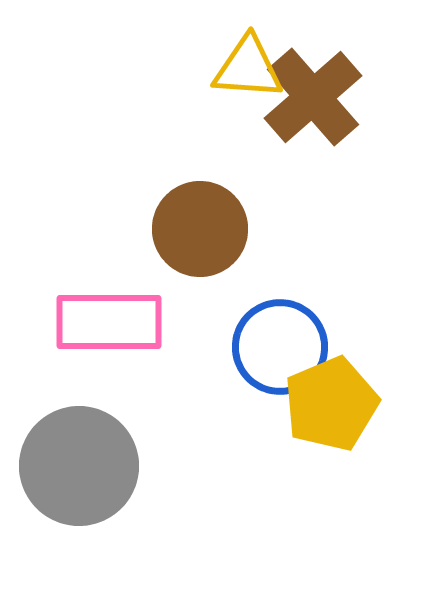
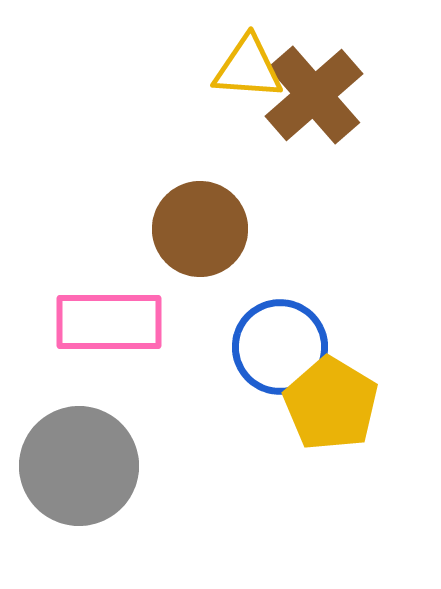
brown cross: moved 1 px right, 2 px up
yellow pentagon: rotated 18 degrees counterclockwise
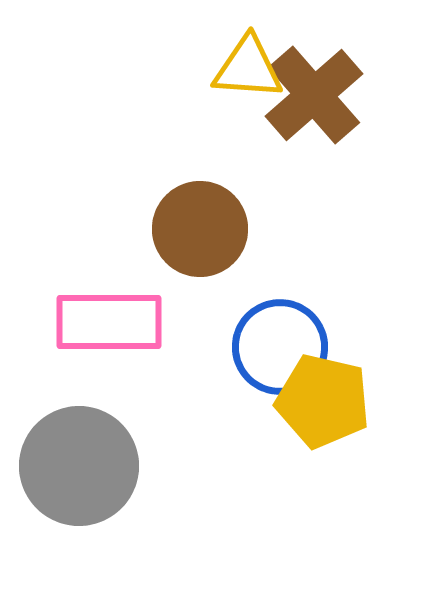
yellow pentagon: moved 8 px left, 3 px up; rotated 18 degrees counterclockwise
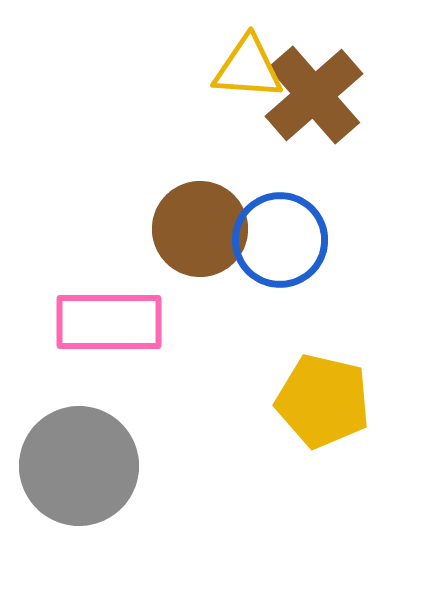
blue circle: moved 107 px up
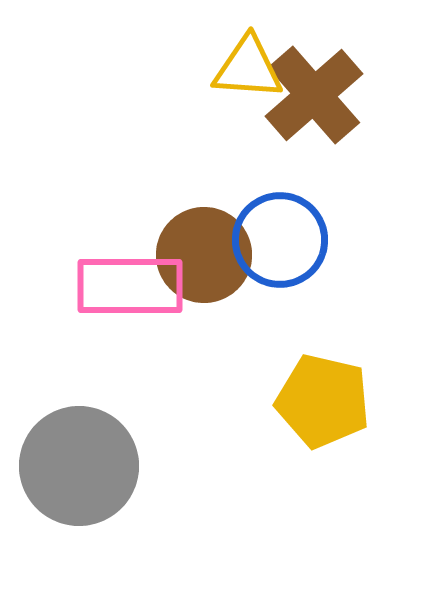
brown circle: moved 4 px right, 26 px down
pink rectangle: moved 21 px right, 36 px up
